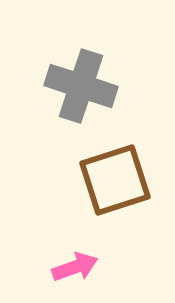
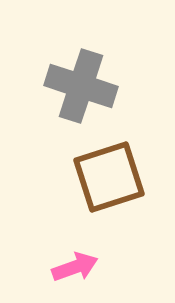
brown square: moved 6 px left, 3 px up
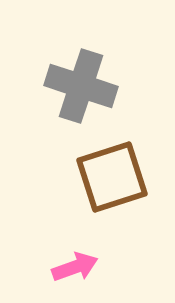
brown square: moved 3 px right
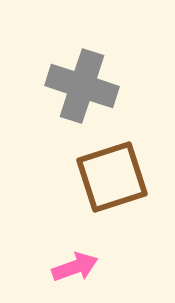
gray cross: moved 1 px right
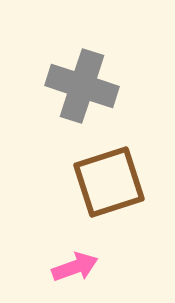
brown square: moved 3 px left, 5 px down
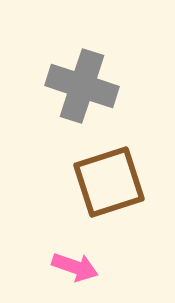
pink arrow: rotated 39 degrees clockwise
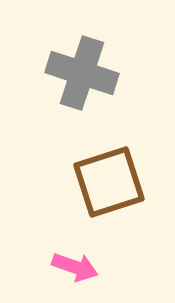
gray cross: moved 13 px up
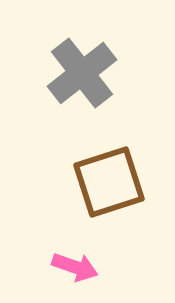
gray cross: rotated 34 degrees clockwise
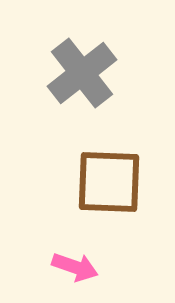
brown square: rotated 20 degrees clockwise
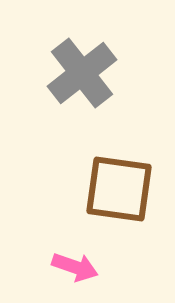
brown square: moved 10 px right, 7 px down; rotated 6 degrees clockwise
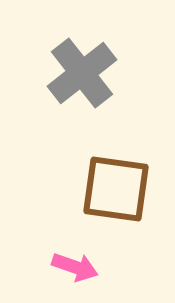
brown square: moved 3 px left
